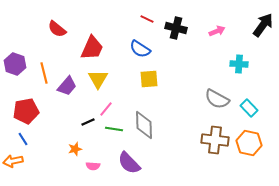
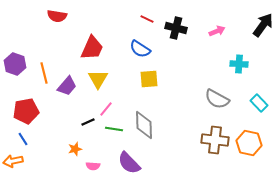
red semicircle: moved 13 px up; rotated 30 degrees counterclockwise
cyan rectangle: moved 10 px right, 5 px up
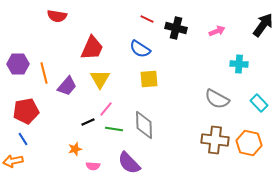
purple hexagon: moved 3 px right; rotated 20 degrees counterclockwise
yellow triangle: moved 2 px right
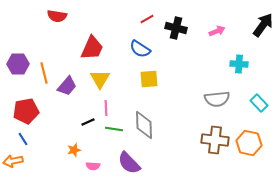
red line: rotated 56 degrees counterclockwise
gray semicircle: rotated 35 degrees counterclockwise
pink line: moved 1 px up; rotated 42 degrees counterclockwise
orange star: moved 1 px left, 1 px down
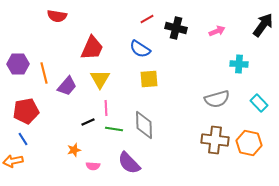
gray semicircle: rotated 10 degrees counterclockwise
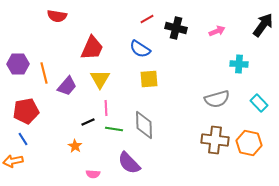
orange star: moved 1 px right, 4 px up; rotated 24 degrees counterclockwise
pink semicircle: moved 8 px down
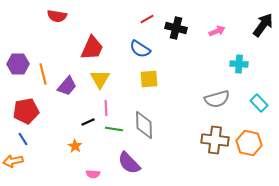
orange line: moved 1 px left, 1 px down
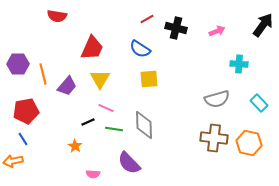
pink line: rotated 63 degrees counterclockwise
brown cross: moved 1 px left, 2 px up
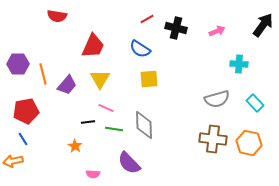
red trapezoid: moved 1 px right, 2 px up
purple trapezoid: moved 1 px up
cyan rectangle: moved 4 px left
black line: rotated 16 degrees clockwise
brown cross: moved 1 px left, 1 px down
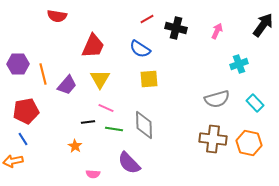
pink arrow: rotated 42 degrees counterclockwise
cyan cross: rotated 24 degrees counterclockwise
